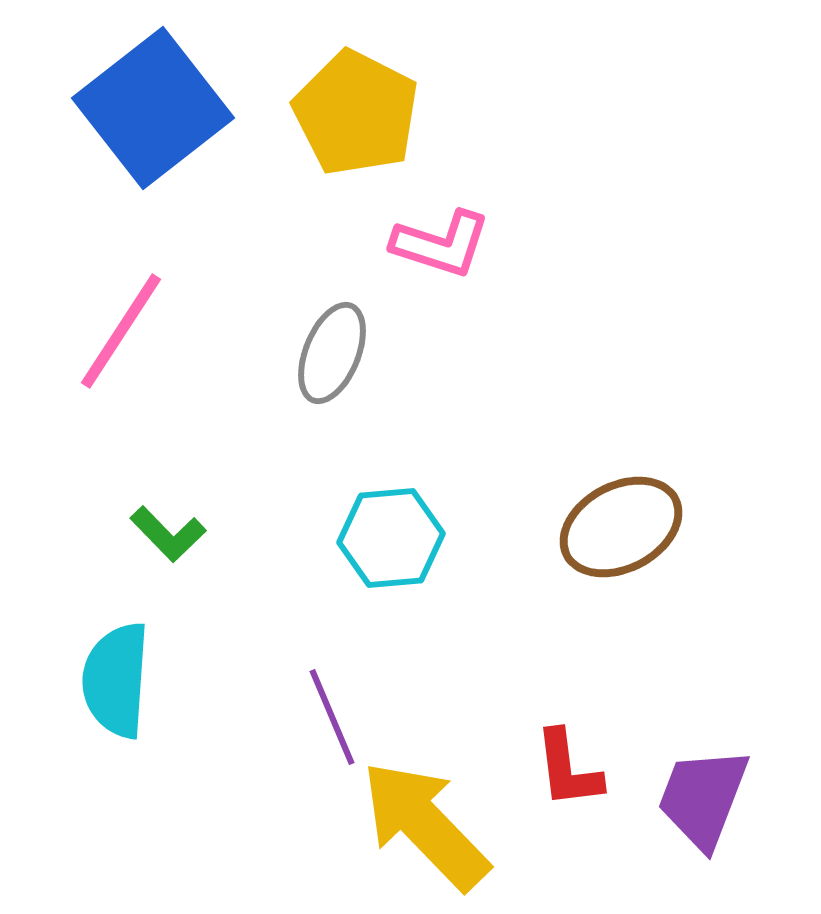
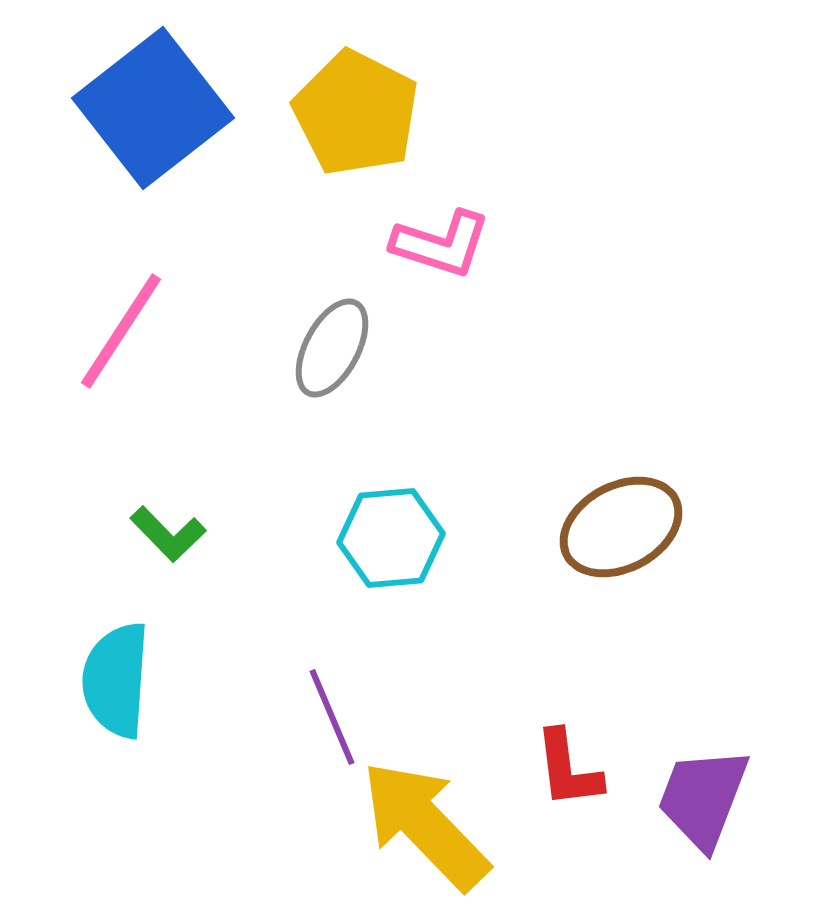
gray ellipse: moved 5 px up; rotated 6 degrees clockwise
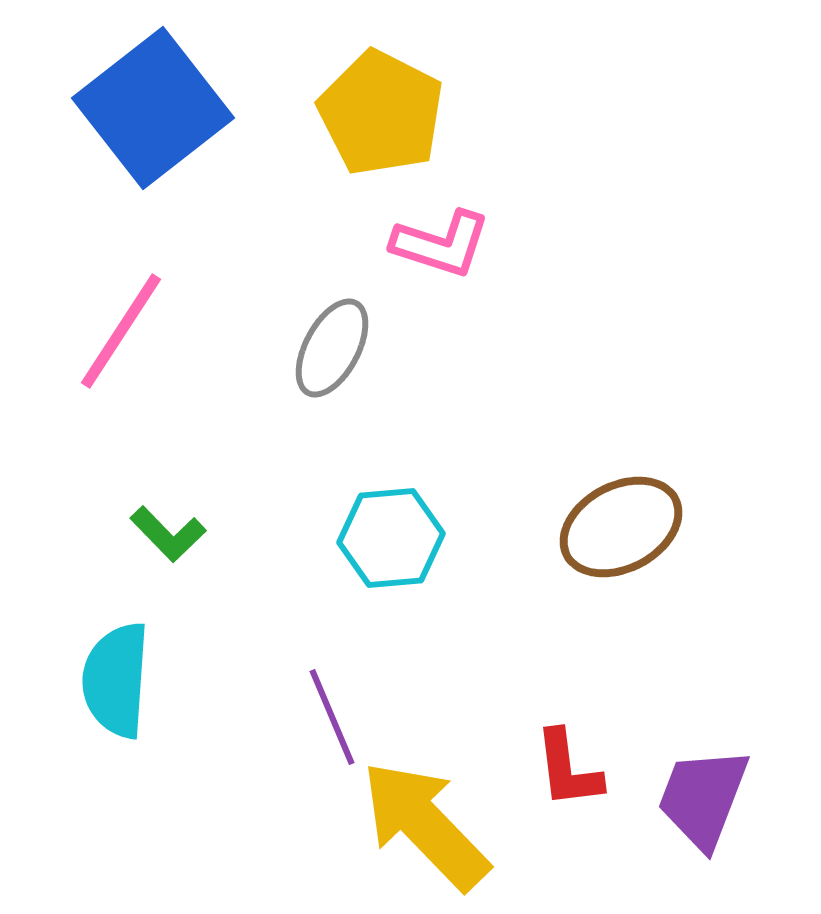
yellow pentagon: moved 25 px right
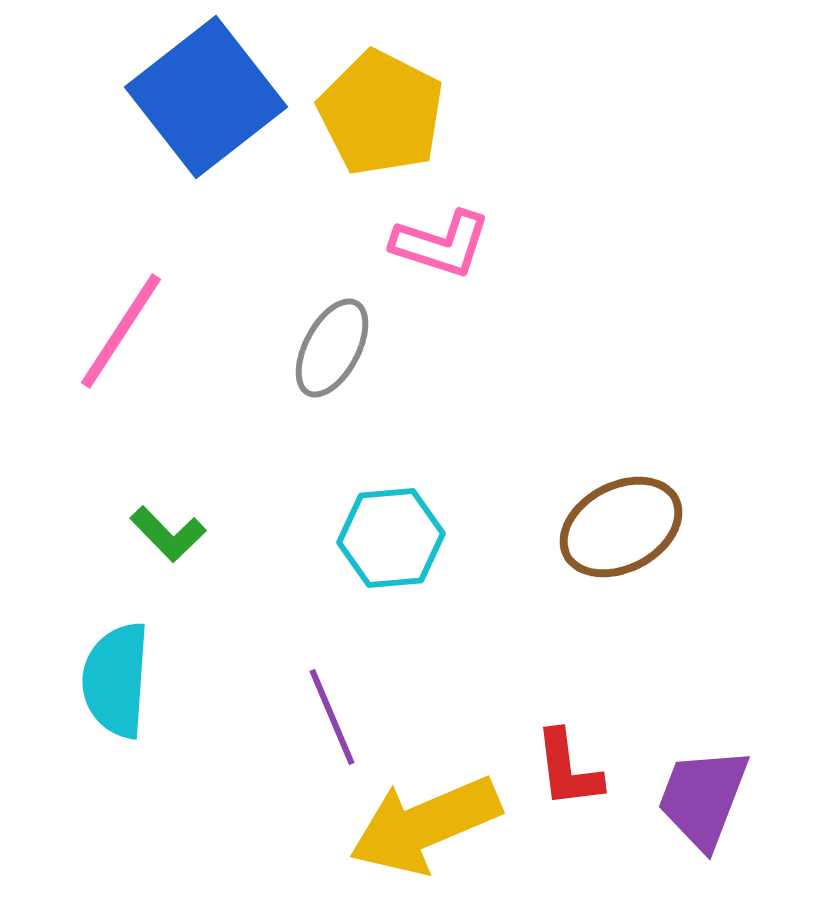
blue square: moved 53 px right, 11 px up
yellow arrow: rotated 69 degrees counterclockwise
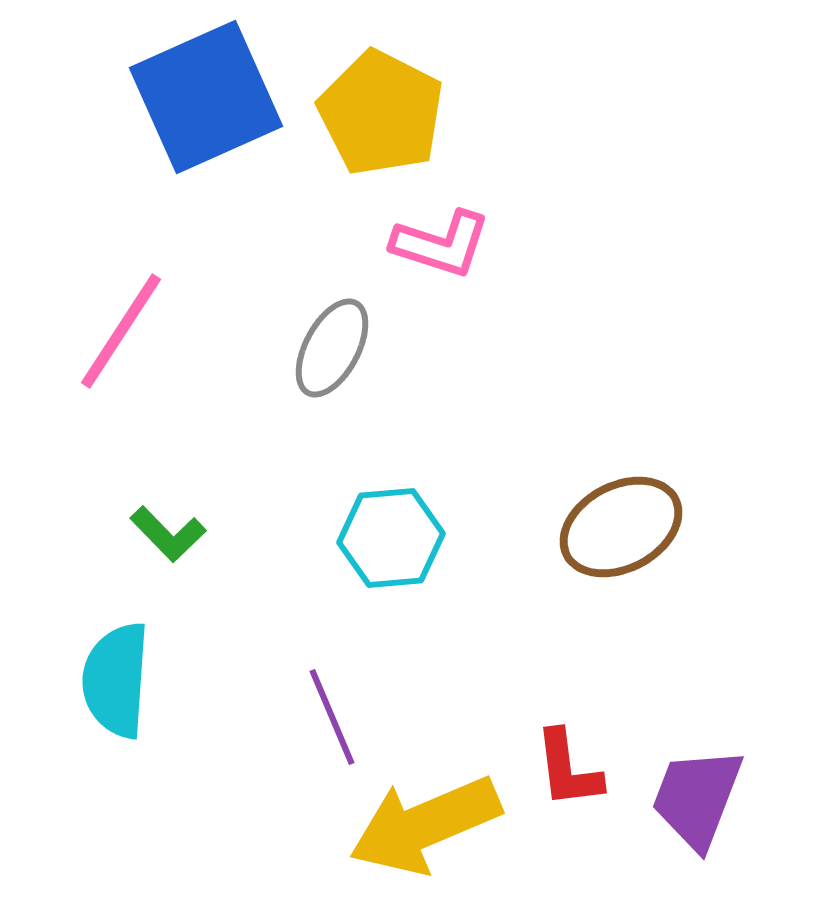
blue square: rotated 14 degrees clockwise
purple trapezoid: moved 6 px left
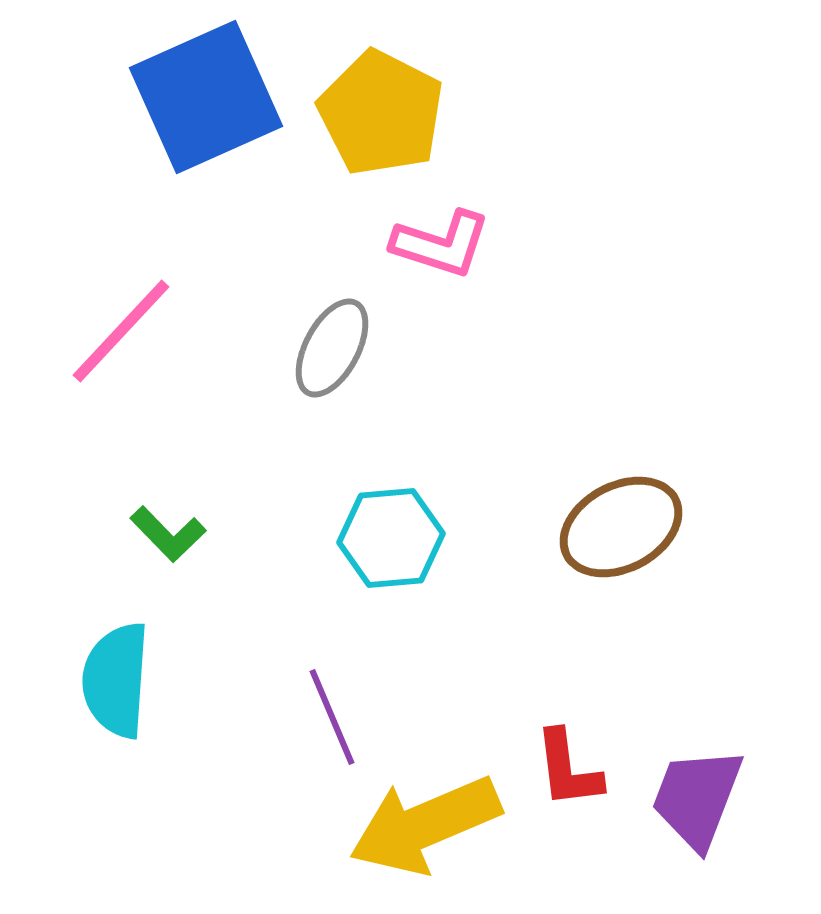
pink line: rotated 10 degrees clockwise
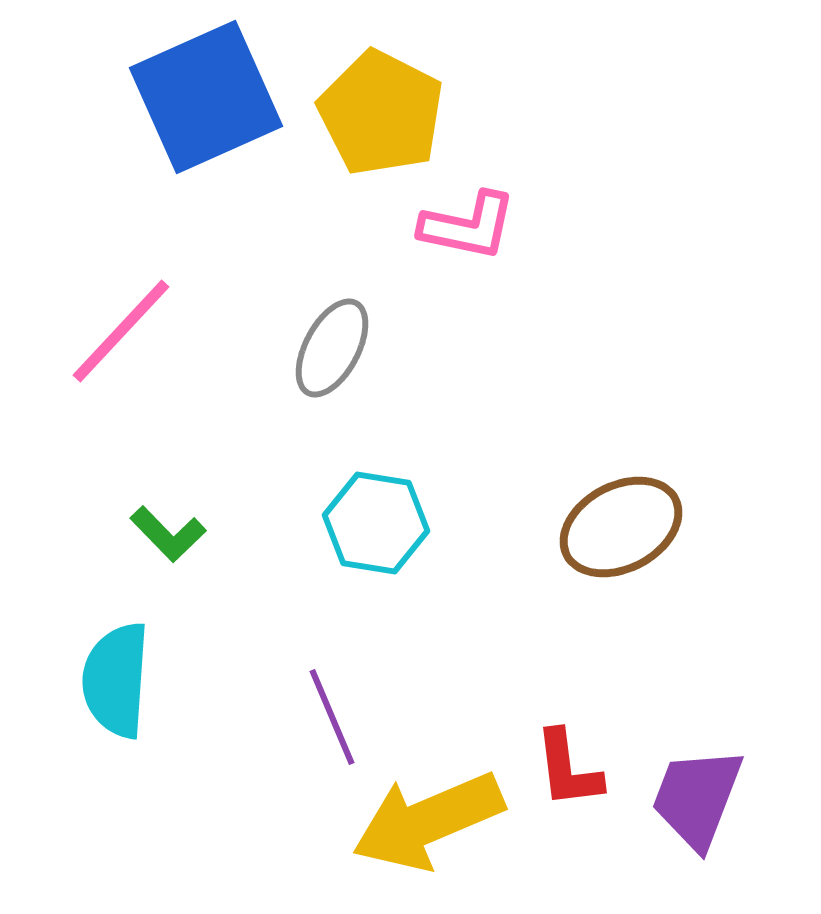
pink L-shape: moved 27 px right, 18 px up; rotated 6 degrees counterclockwise
cyan hexagon: moved 15 px left, 15 px up; rotated 14 degrees clockwise
yellow arrow: moved 3 px right, 4 px up
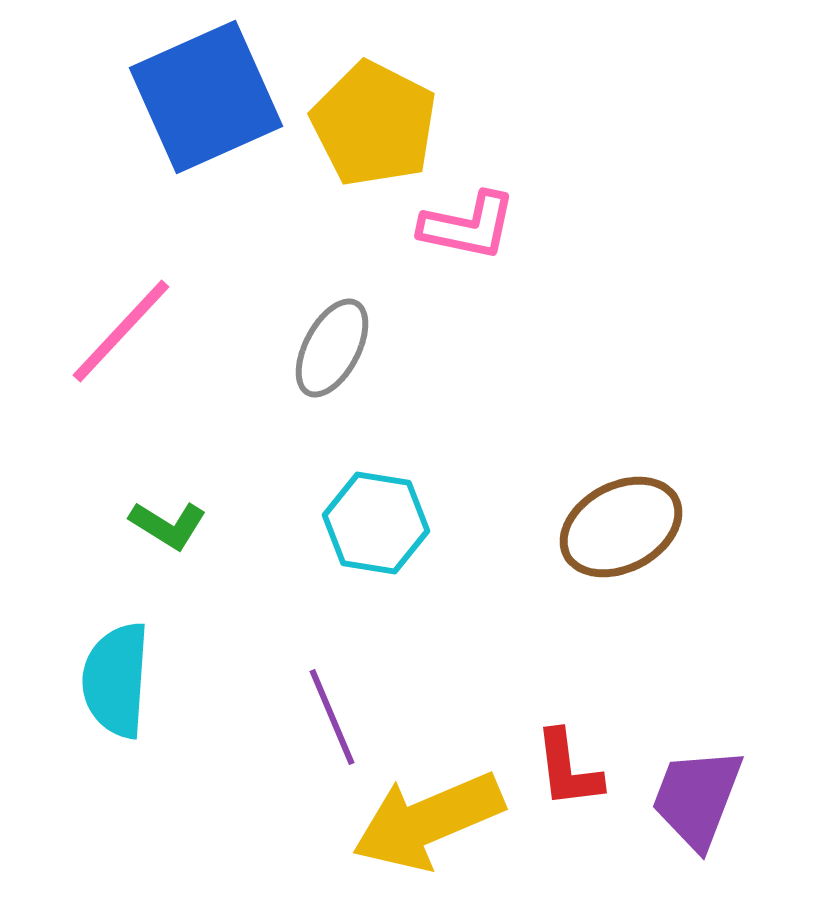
yellow pentagon: moved 7 px left, 11 px down
green L-shape: moved 9 px up; rotated 14 degrees counterclockwise
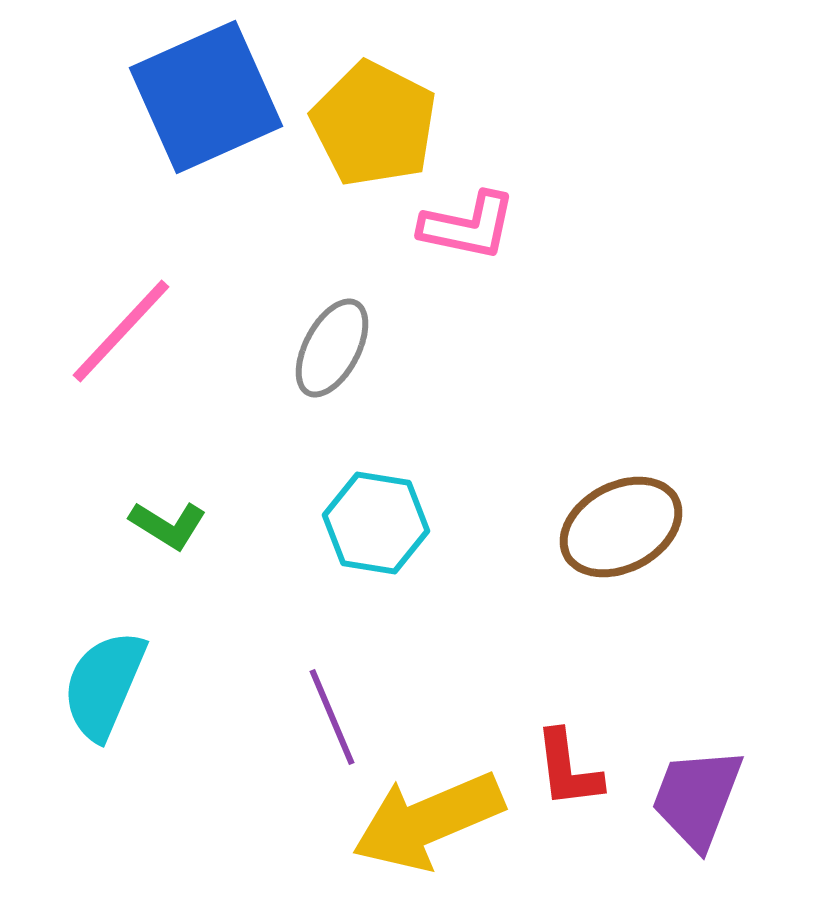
cyan semicircle: moved 12 px left, 5 px down; rotated 19 degrees clockwise
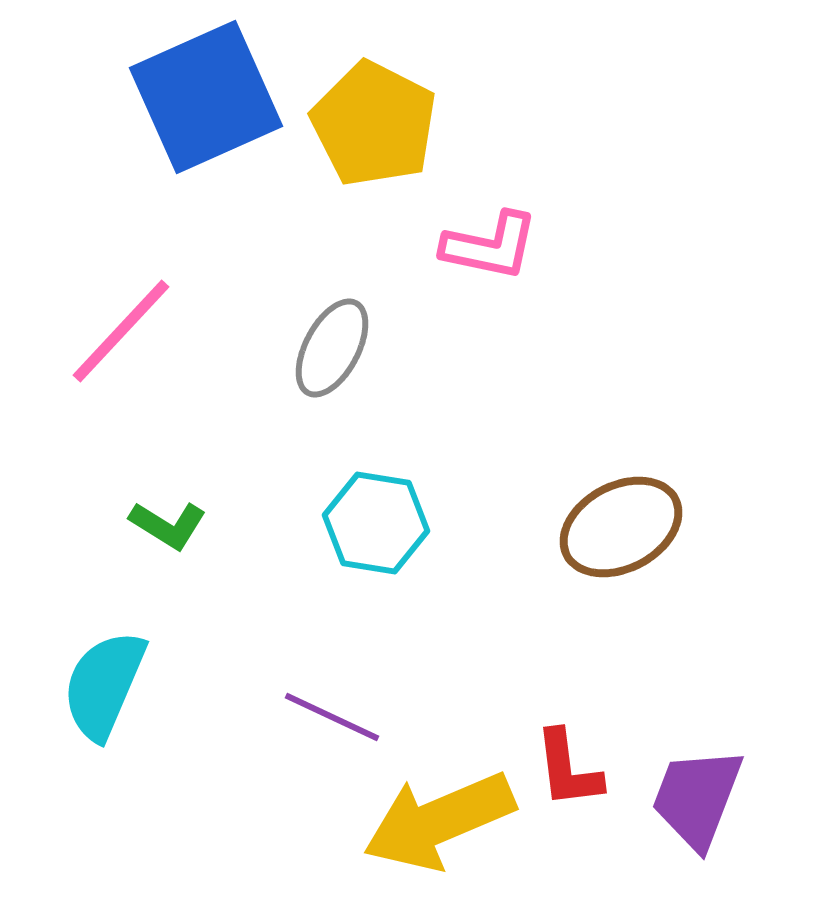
pink L-shape: moved 22 px right, 20 px down
purple line: rotated 42 degrees counterclockwise
yellow arrow: moved 11 px right
